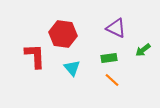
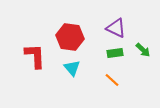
red hexagon: moved 7 px right, 3 px down
green arrow: rotated 98 degrees counterclockwise
green rectangle: moved 6 px right, 5 px up
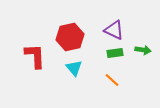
purple triangle: moved 2 px left, 2 px down
red hexagon: rotated 20 degrees counterclockwise
green arrow: rotated 35 degrees counterclockwise
cyan triangle: moved 2 px right
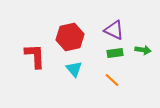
cyan triangle: moved 1 px down
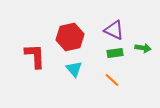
green arrow: moved 2 px up
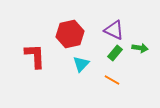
red hexagon: moved 3 px up
green arrow: moved 3 px left
green rectangle: rotated 42 degrees counterclockwise
cyan triangle: moved 7 px right, 5 px up; rotated 24 degrees clockwise
orange line: rotated 14 degrees counterclockwise
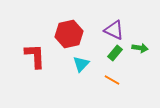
red hexagon: moved 1 px left
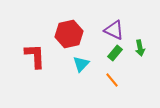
green arrow: rotated 70 degrees clockwise
orange line: rotated 21 degrees clockwise
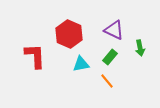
red hexagon: rotated 24 degrees counterclockwise
green rectangle: moved 5 px left, 4 px down
cyan triangle: rotated 36 degrees clockwise
orange line: moved 5 px left, 1 px down
